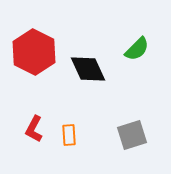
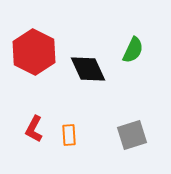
green semicircle: moved 4 px left, 1 px down; rotated 20 degrees counterclockwise
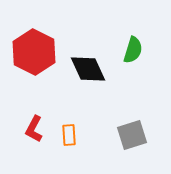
green semicircle: rotated 8 degrees counterclockwise
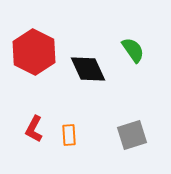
green semicircle: rotated 52 degrees counterclockwise
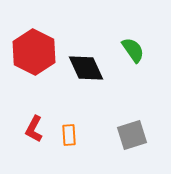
black diamond: moved 2 px left, 1 px up
